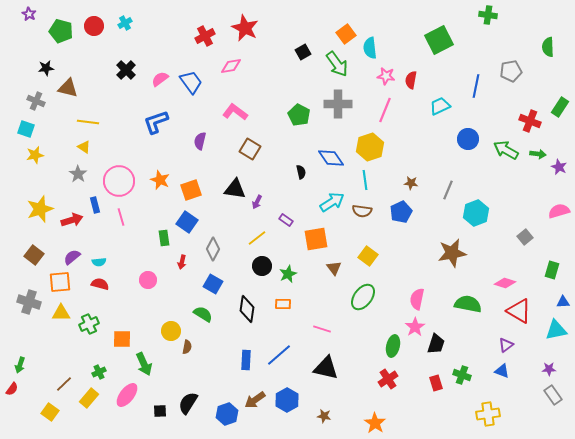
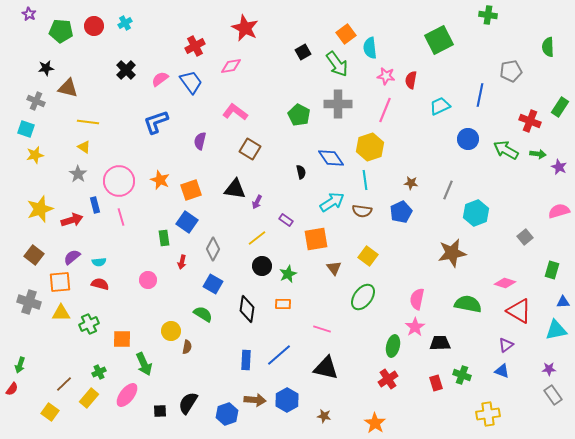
green pentagon at (61, 31): rotated 10 degrees counterclockwise
red cross at (205, 36): moved 10 px left, 10 px down
blue line at (476, 86): moved 4 px right, 9 px down
black trapezoid at (436, 344): moved 4 px right, 1 px up; rotated 110 degrees counterclockwise
brown arrow at (255, 400): rotated 140 degrees counterclockwise
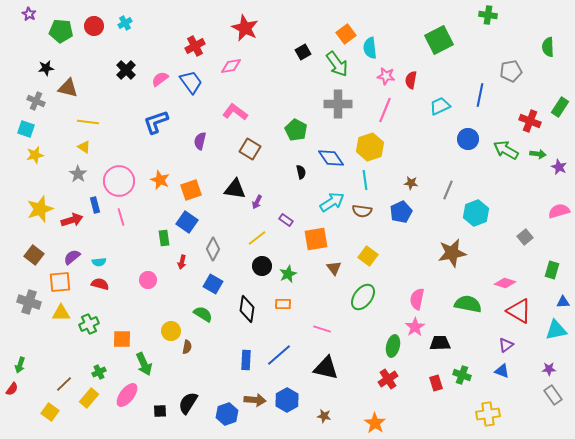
green pentagon at (299, 115): moved 3 px left, 15 px down
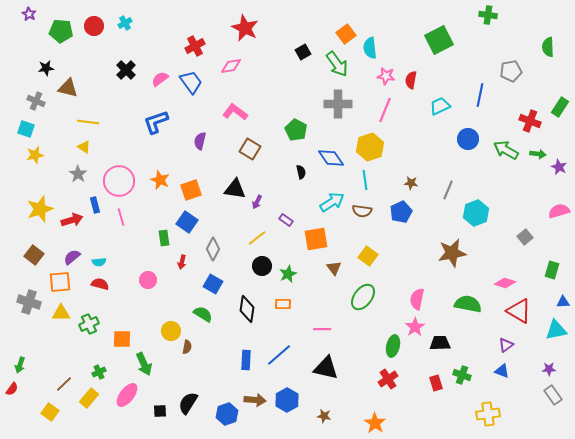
pink line at (322, 329): rotated 18 degrees counterclockwise
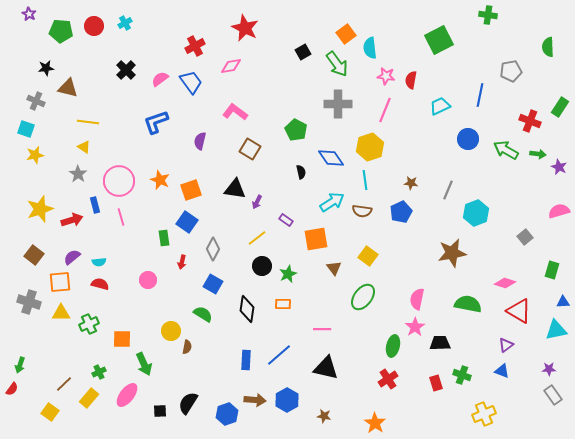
yellow cross at (488, 414): moved 4 px left; rotated 15 degrees counterclockwise
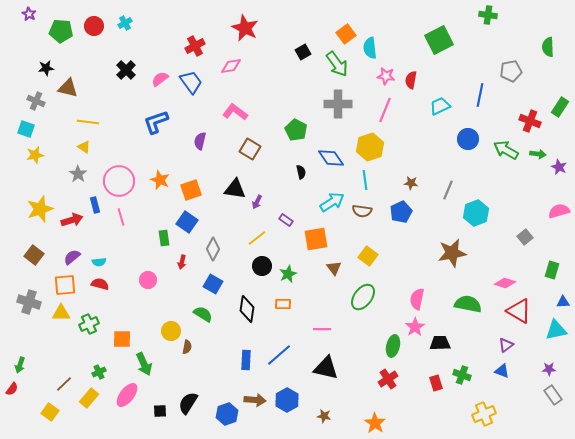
orange square at (60, 282): moved 5 px right, 3 px down
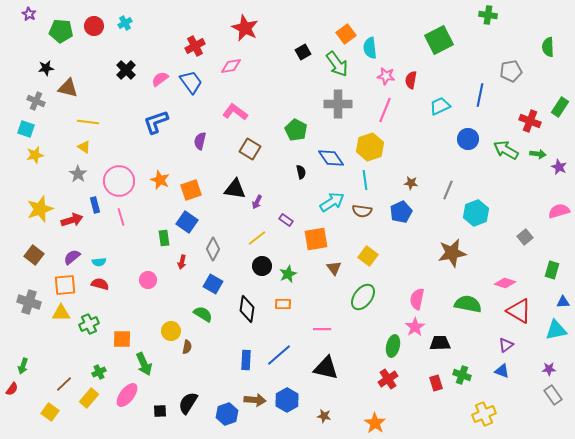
green arrow at (20, 365): moved 3 px right, 1 px down
